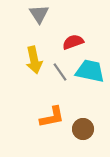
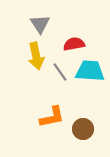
gray triangle: moved 1 px right, 10 px down
red semicircle: moved 1 px right, 2 px down; rotated 10 degrees clockwise
yellow arrow: moved 2 px right, 4 px up
cyan trapezoid: rotated 8 degrees counterclockwise
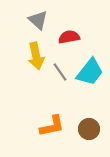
gray triangle: moved 2 px left, 4 px up; rotated 15 degrees counterclockwise
red semicircle: moved 5 px left, 7 px up
cyan trapezoid: moved 1 px down; rotated 124 degrees clockwise
orange L-shape: moved 9 px down
brown circle: moved 6 px right
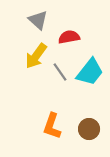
yellow arrow: rotated 48 degrees clockwise
orange L-shape: rotated 120 degrees clockwise
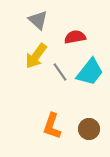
red semicircle: moved 6 px right
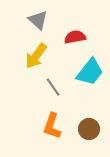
gray line: moved 7 px left, 15 px down
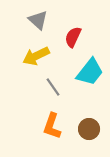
red semicircle: moved 2 px left; rotated 55 degrees counterclockwise
yellow arrow: rotated 28 degrees clockwise
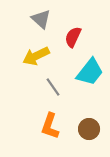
gray triangle: moved 3 px right, 1 px up
orange L-shape: moved 2 px left
